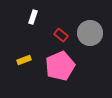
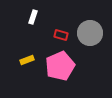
red rectangle: rotated 24 degrees counterclockwise
yellow rectangle: moved 3 px right
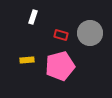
yellow rectangle: rotated 16 degrees clockwise
pink pentagon: rotated 8 degrees clockwise
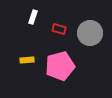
red rectangle: moved 2 px left, 6 px up
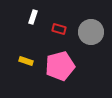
gray circle: moved 1 px right, 1 px up
yellow rectangle: moved 1 px left, 1 px down; rotated 24 degrees clockwise
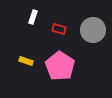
gray circle: moved 2 px right, 2 px up
pink pentagon: rotated 24 degrees counterclockwise
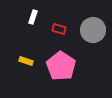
pink pentagon: moved 1 px right
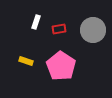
white rectangle: moved 3 px right, 5 px down
red rectangle: rotated 24 degrees counterclockwise
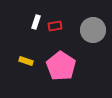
red rectangle: moved 4 px left, 3 px up
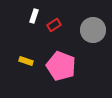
white rectangle: moved 2 px left, 6 px up
red rectangle: moved 1 px left, 1 px up; rotated 24 degrees counterclockwise
pink pentagon: rotated 12 degrees counterclockwise
